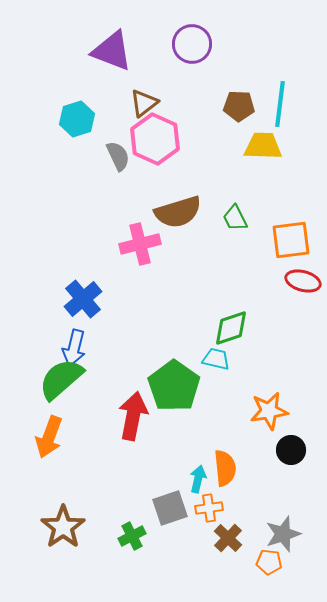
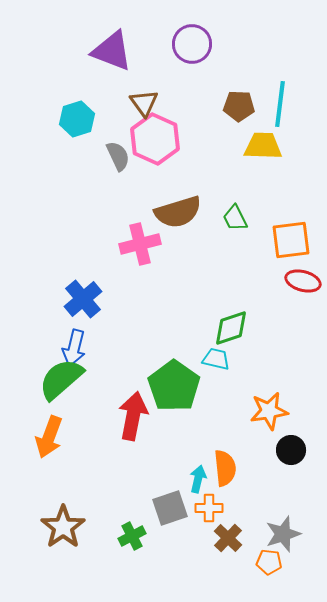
brown triangle: rotated 28 degrees counterclockwise
orange cross: rotated 8 degrees clockwise
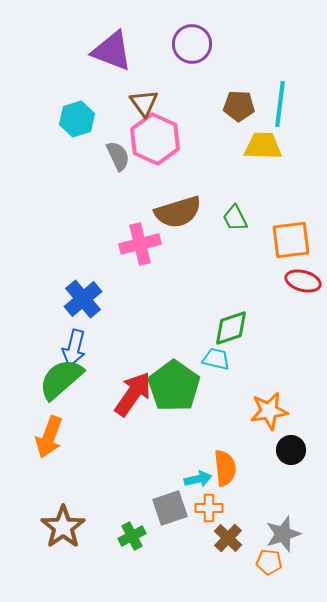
red arrow: moved 22 px up; rotated 24 degrees clockwise
cyan arrow: rotated 64 degrees clockwise
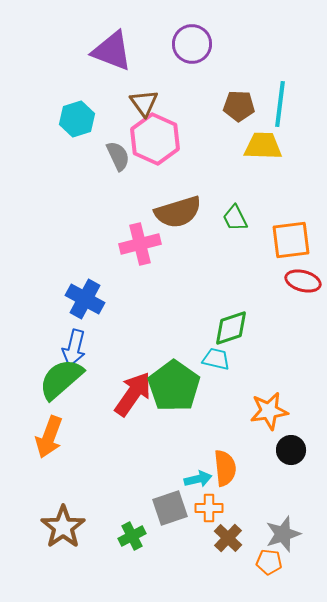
blue cross: moved 2 px right; rotated 21 degrees counterclockwise
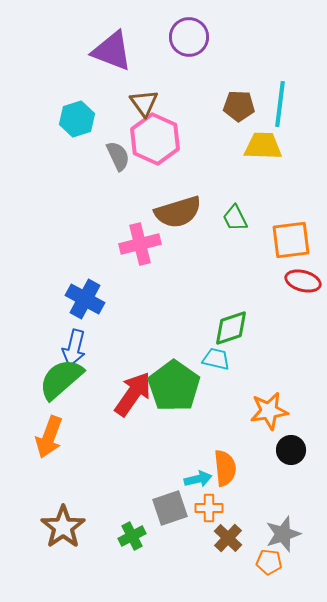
purple circle: moved 3 px left, 7 px up
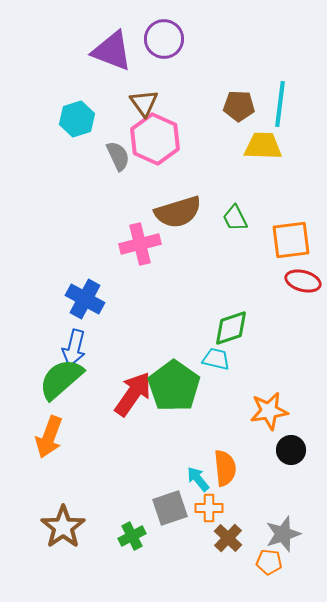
purple circle: moved 25 px left, 2 px down
cyan arrow: rotated 116 degrees counterclockwise
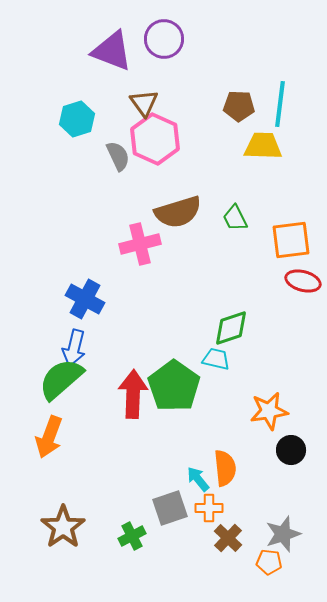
red arrow: rotated 33 degrees counterclockwise
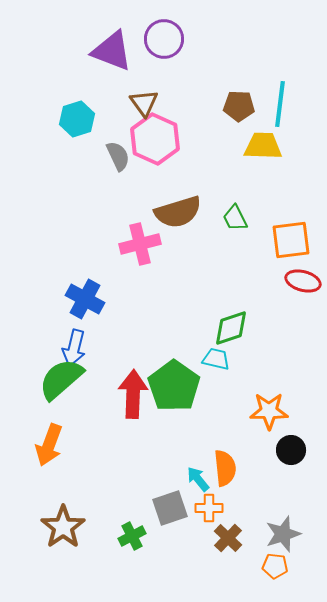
orange star: rotated 9 degrees clockwise
orange arrow: moved 8 px down
orange pentagon: moved 6 px right, 4 px down
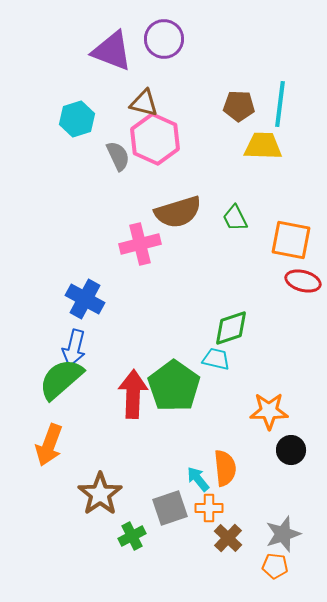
brown triangle: rotated 40 degrees counterclockwise
orange square: rotated 18 degrees clockwise
brown star: moved 37 px right, 33 px up
